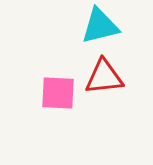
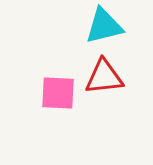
cyan triangle: moved 4 px right
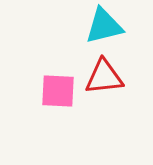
pink square: moved 2 px up
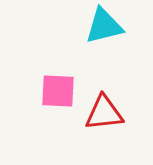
red triangle: moved 36 px down
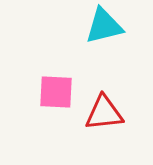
pink square: moved 2 px left, 1 px down
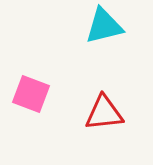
pink square: moved 25 px left, 2 px down; rotated 18 degrees clockwise
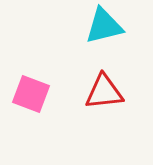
red triangle: moved 21 px up
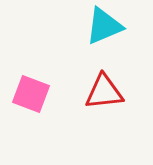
cyan triangle: rotated 9 degrees counterclockwise
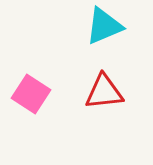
pink square: rotated 12 degrees clockwise
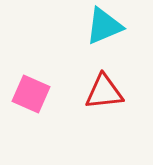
pink square: rotated 9 degrees counterclockwise
